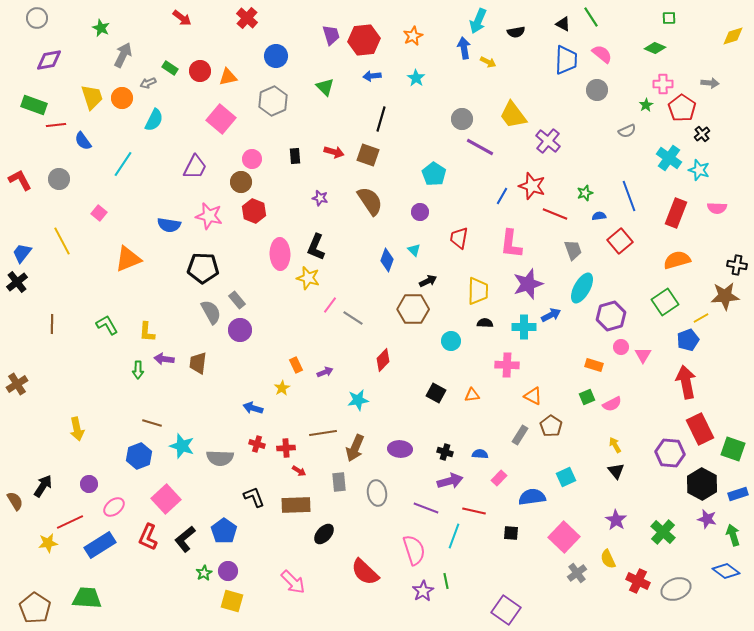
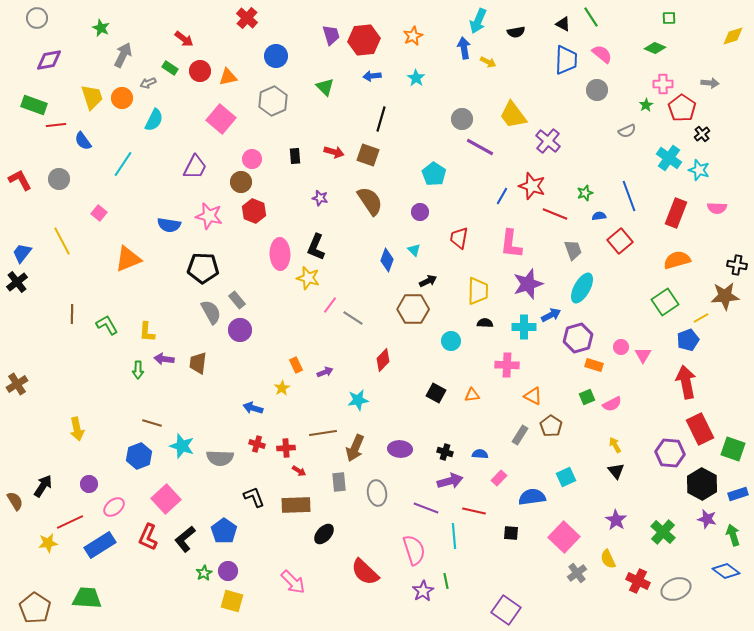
red arrow at (182, 18): moved 2 px right, 21 px down
purple hexagon at (611, 316): moved 33 px left, 22 px down
brown line at (52, 324): moved 20 px right, 10 px up
cyan line at (454, 536): rotated 25 degrees counterclockwise
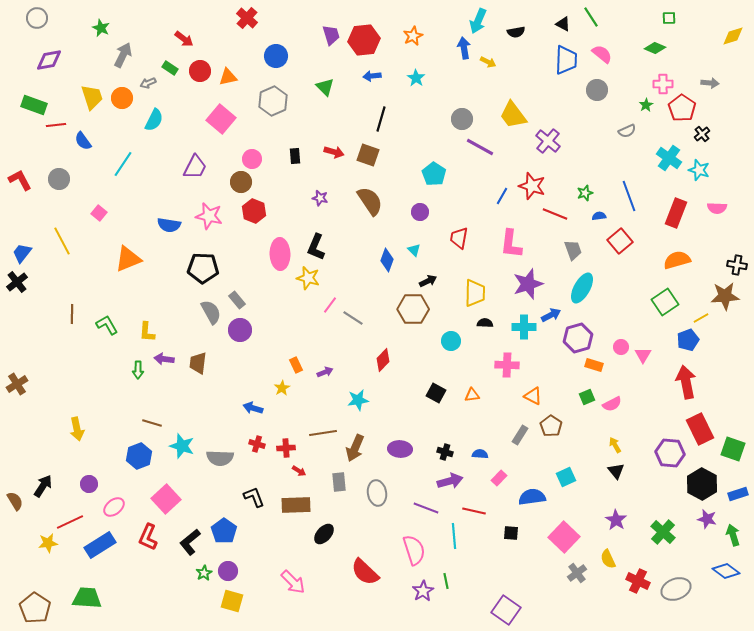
yellow trapezoid at (478, 291): moved 3 px left, 2 px down
black L-shape at (185, 539): moved 5 px right, 3 px down
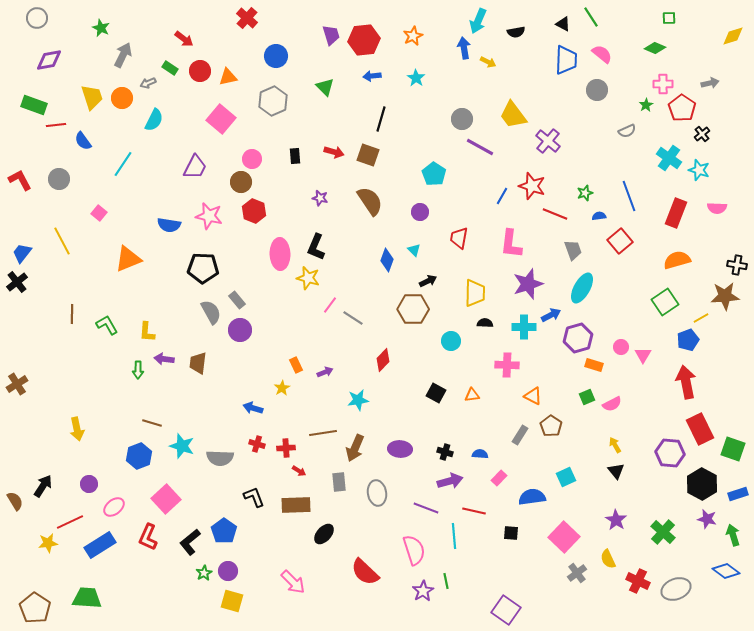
gray arrow at (710, 83): rotated 18 degrees counterclockwise
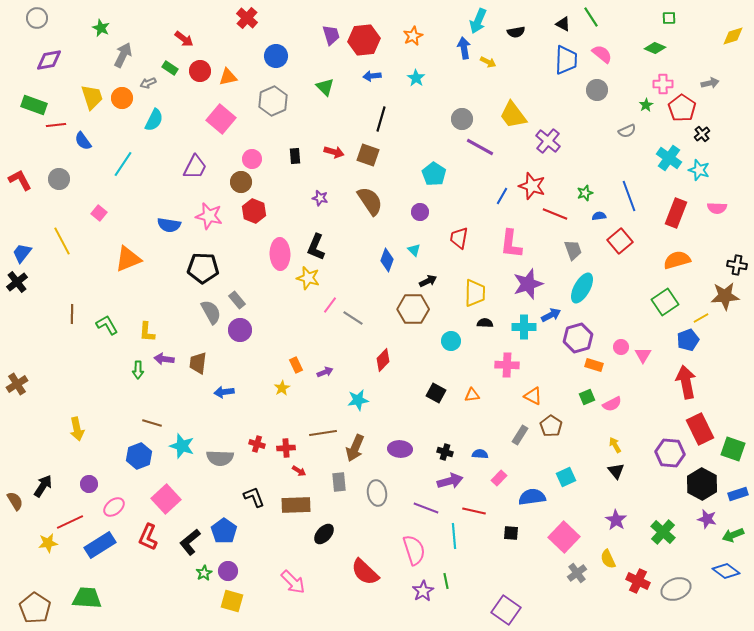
blue arrow at (253, 408): moved 29 px left, 16 px up; rotated 24 degrees counterclockwise
green arrow at (733, 535): rotated 95 degrees counterclockwise
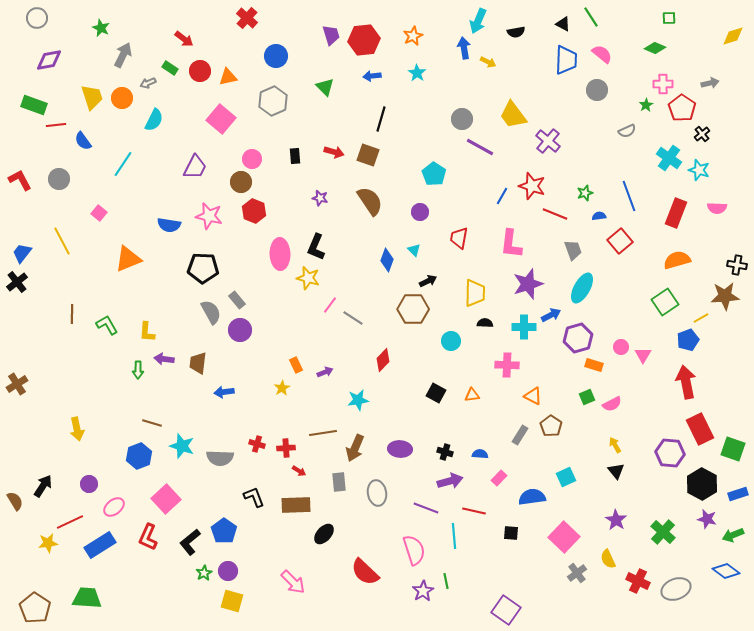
cyan star at (416, 78): moved 1 px right, 5 px up
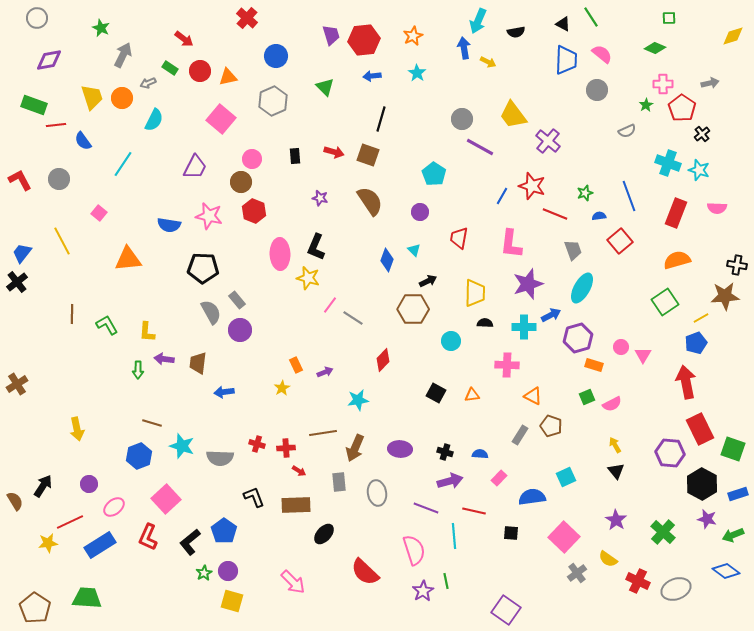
cyan cross at (669, 158): moved 1 px left, 5 px down; rotated 15 degrees counterclockwise
orange triangle at (128, 259): rotated 16 degrees clockwise
blue pentagon at (688, 340): moved 8 px right, 3 px down
brown pentagon at (551, 426): rotated 15 degrees counterclockwise
yellow semicircle at (608, 559): rotated 30 degrees counterclockwise
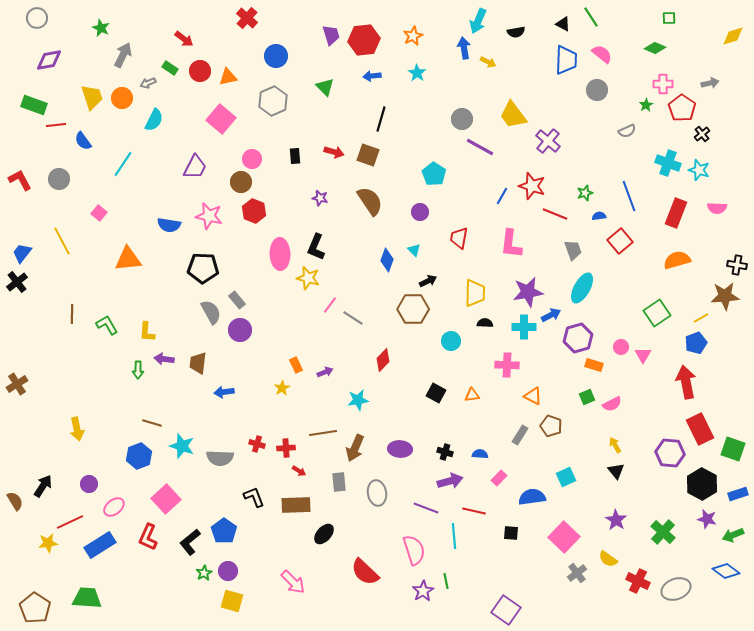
purple star at (528, 284): moved 8 px down; rotated 8 degrees clockwise
green square at (665, 302): moved 8 px left, 11 px down
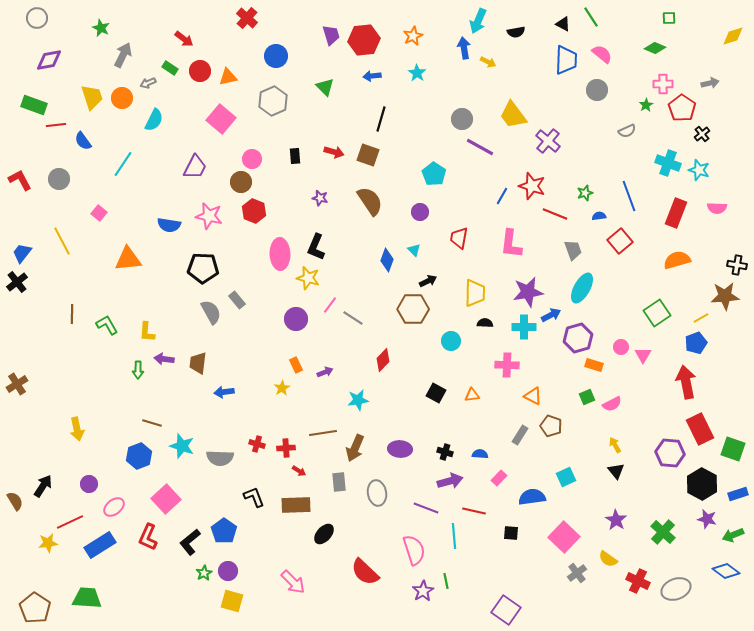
purple circle at (240, 330): moved 56 px right, 11 px up
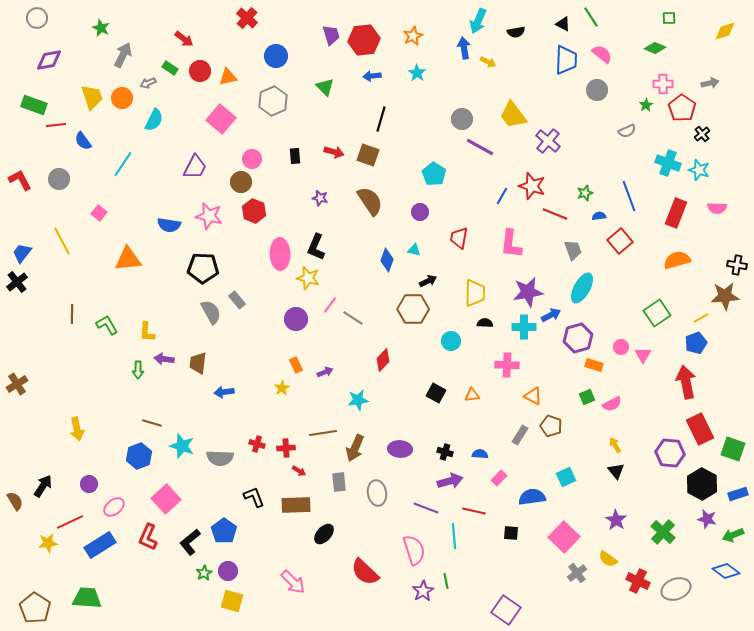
yellow diamond at (733, 36): moved 8 px left, 5 px up
cyan triangle at (414, 250): rotated 32 degrees counterclockwise
